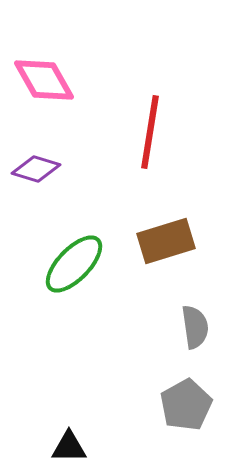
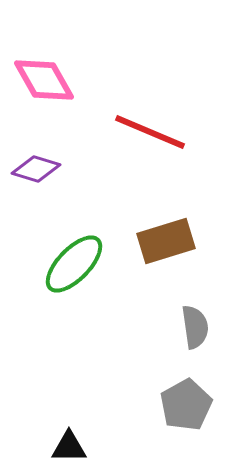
red line: rotated 76 degrees counterclockwise
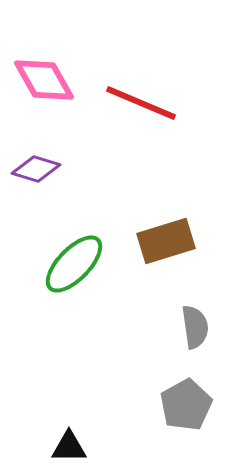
red line: moved 9 px left, 29 px up
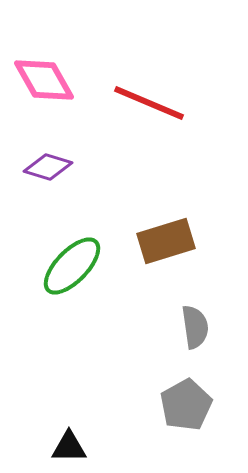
red line: moved 8 px right
purple diamond: moved 12 px right, 2 px up
green ellipse: moved 2 px left, 2 px down
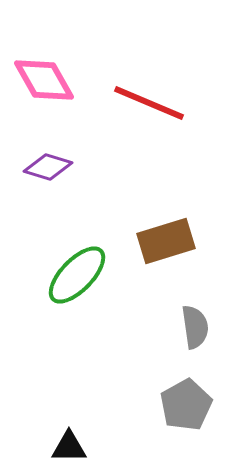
green ellipse: moved 5 px right, 9 px down
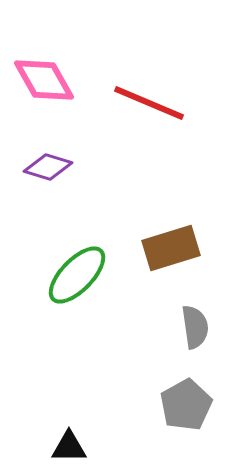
brown rectangle: moved 5 px right, 7 px down
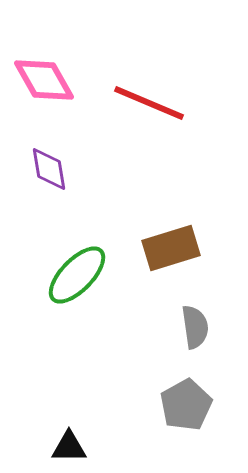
purple diamond: moved 1 px right, 2 px down; rotated 63 degrees clockwise
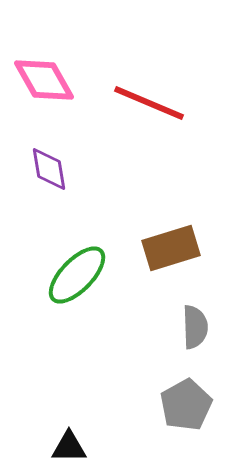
gray semicircle: rotated 6 degrees clockwise
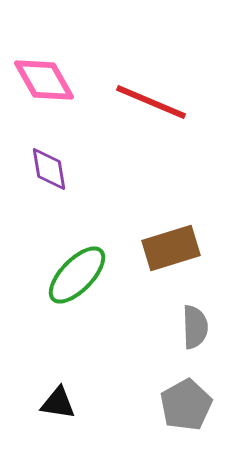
red line: moved 2 px right, 1 px up
black triangle: moved 11 px left, 44 px up; rotated 9 degrees clockwise
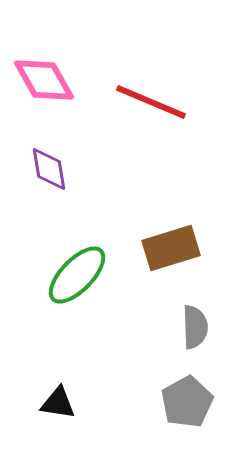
gray pentagon: moved 1 px right, 3 px up
